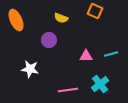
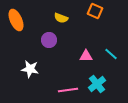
cyan line: rotated 56 degrees clockwise
cyan cross: moved 3 px left
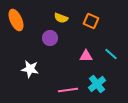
orange square: moved 4 px left, 10 px down
purple circle: moved 1 px right, 2 px up
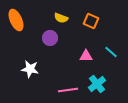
cyan line: moved 2 px up
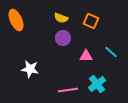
purple circle: moved 13 px right
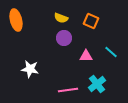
orange ellipse: rotated 10 degrees clockwise
purple circle: moved 1 px right
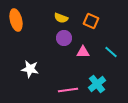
pink triangle: moved 3 px left, 4 px up
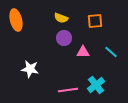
orange square: moved 4 px right; rotated 28 degrees counterclockwise
cyan cross: moved 1 px left, 1 px down
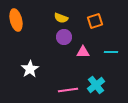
orange square: rotated 14 degrees counterclockwise
purple circle: moved 1 px up
cyan line: rotated 40 degrees counterclockwise
white star: rotated 30 degrees clockwise
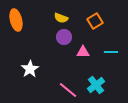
orange square: rotated 14 degrees counterclockwise
pink line: rotated 48 degrees clockwise
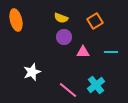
white star: moved 2 px right, 3 px down; rotated 12 degrees clockwise
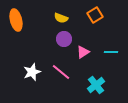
orange square: moved 6 px up
purple circle: moved 2 px down
pink triangle: rotated 32 degrees counterclockwise
pink line: moved 7 px left, 18 px up
